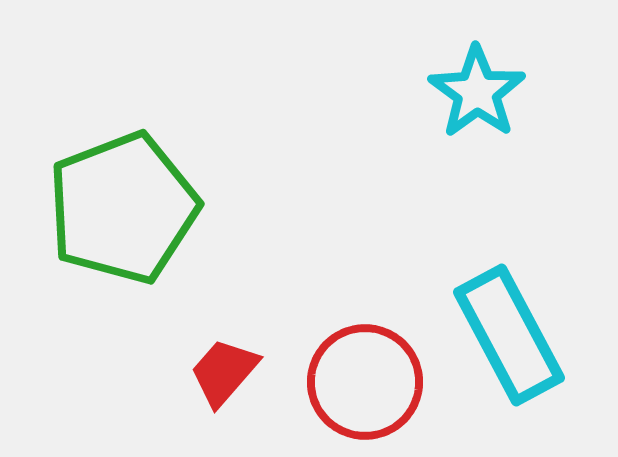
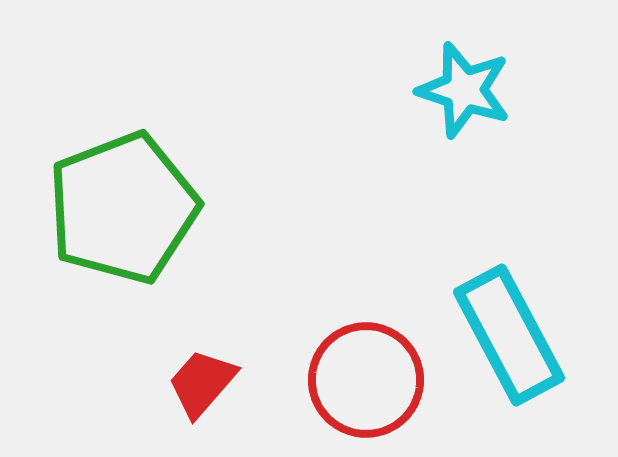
cyan star: moved 13 px left, 2 px up; rotated 18 degrees counterclockwise
red trapezoid: moved 22 px left, 11 px down
red circle: moved 1 px right, 2 px up
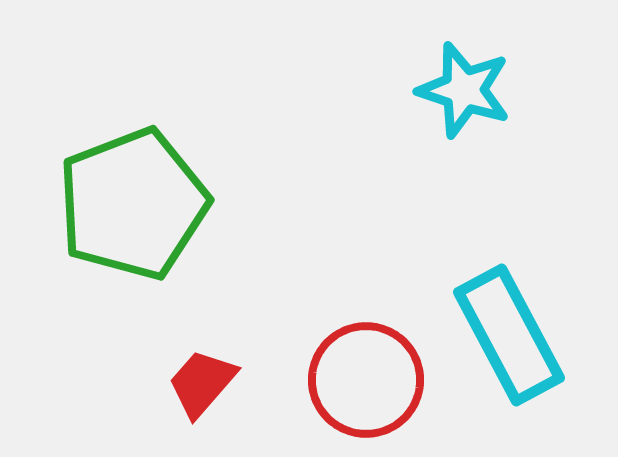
green pentagon: moved 10 px right, 4 px up
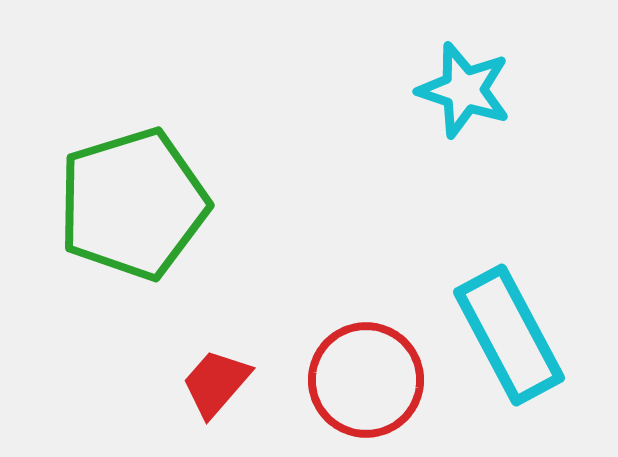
green pentagon: rotated 4 degrees clockwise
red trapezoid: moved 14 px right
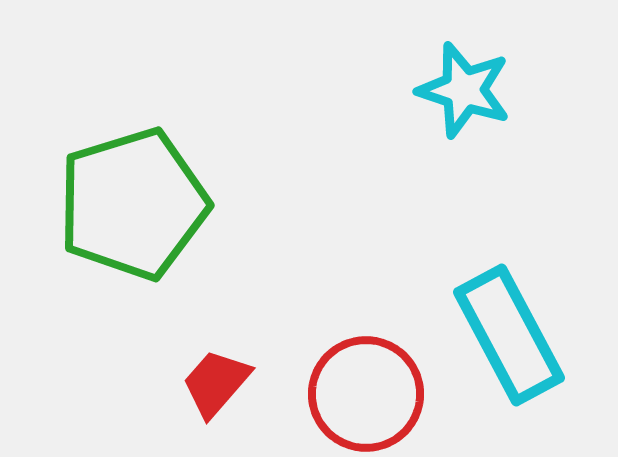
red circle: moved 14 px down
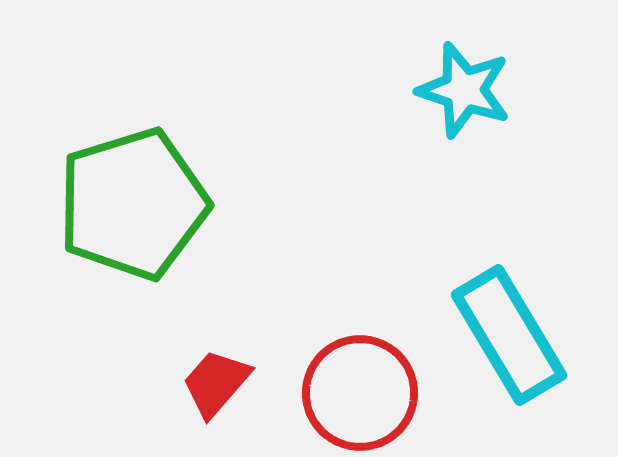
cyan rectangle: rotated 3 degrees counterclockwise
red circle: moved 6 px left, 1 px up
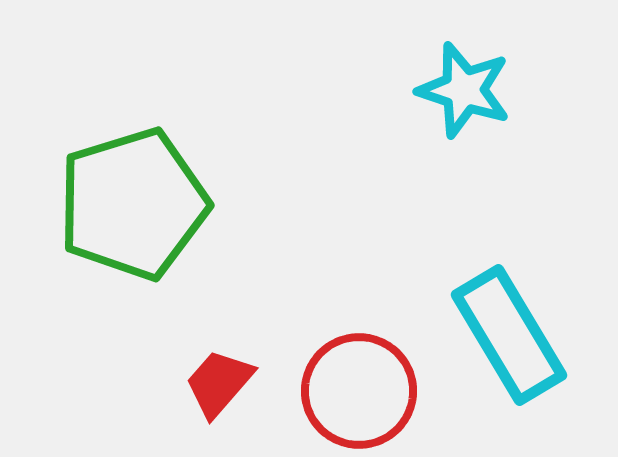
red trapezoid: moved 3 px right
red circle: moved 1 px left, 2 px up
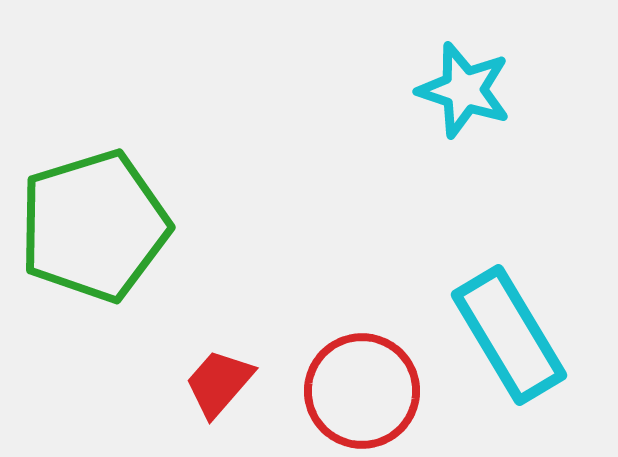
green pentagon: moved 39 px left, 22 px down
red circle: moved 3 px right
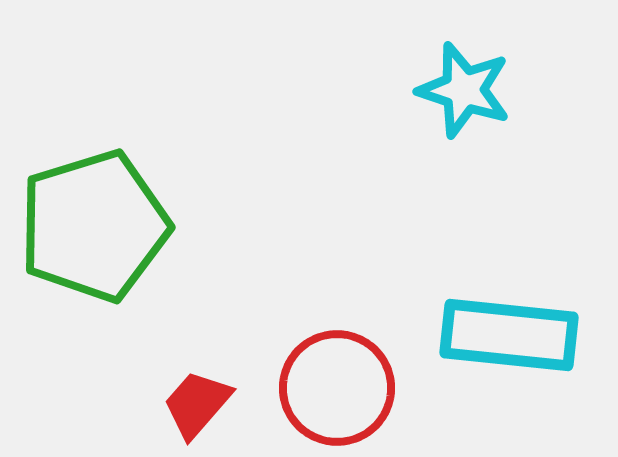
cyan rectangle: rotated 53 degrees counterclockwise
red trapezoid: moved 22 px left, 21 px down
red circle: moved 25 px left, 3 px up
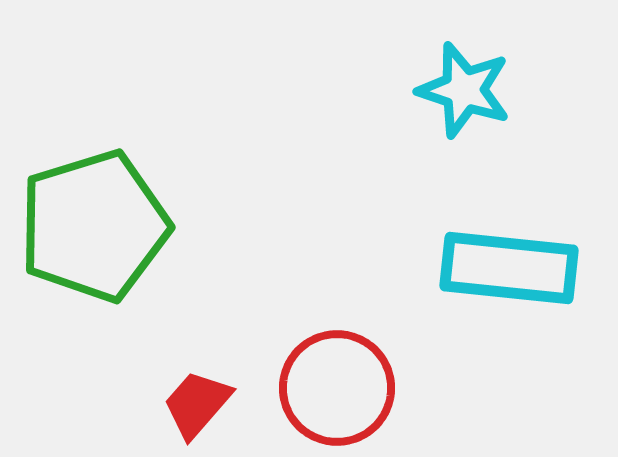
cyan rectangle: moved 67 px up
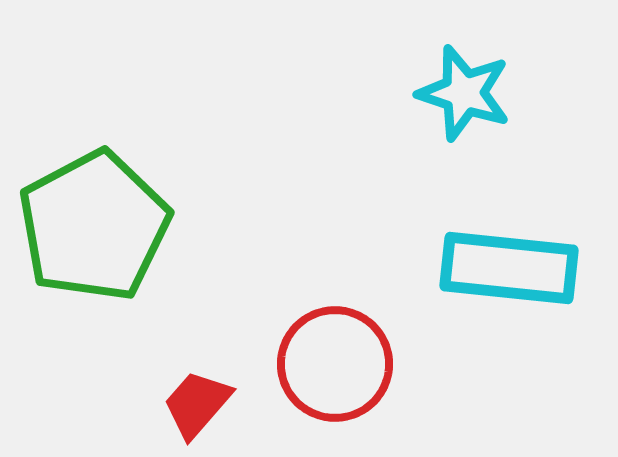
cyan star: moved 3 px down
green pentagon: rotated 11 degrees counterclockwise
red circle: moved 2 px left, 24 px up
